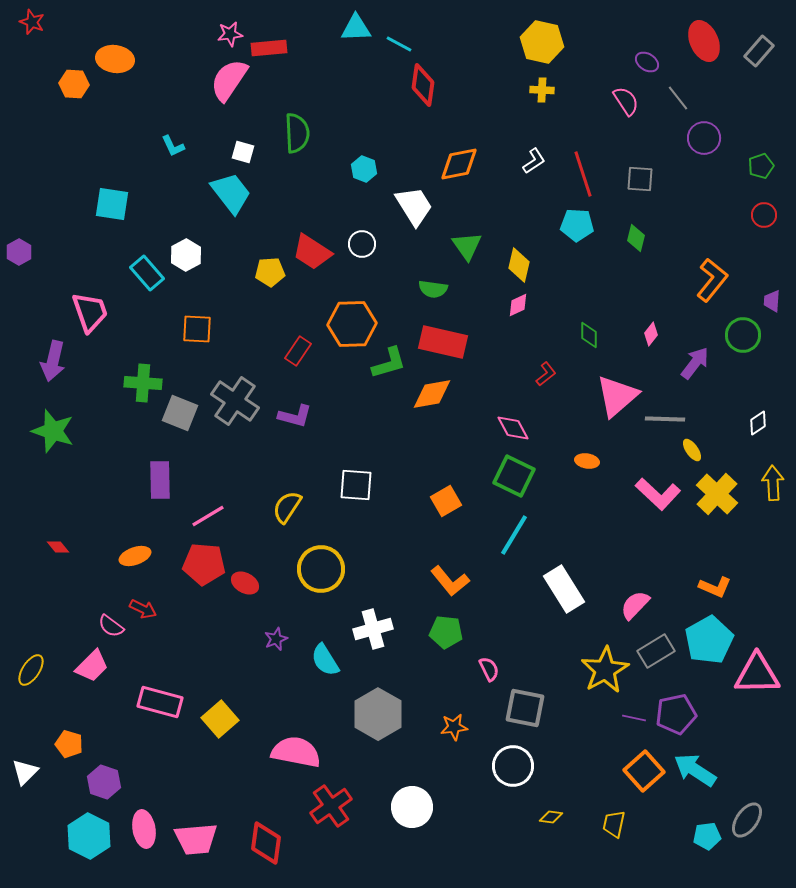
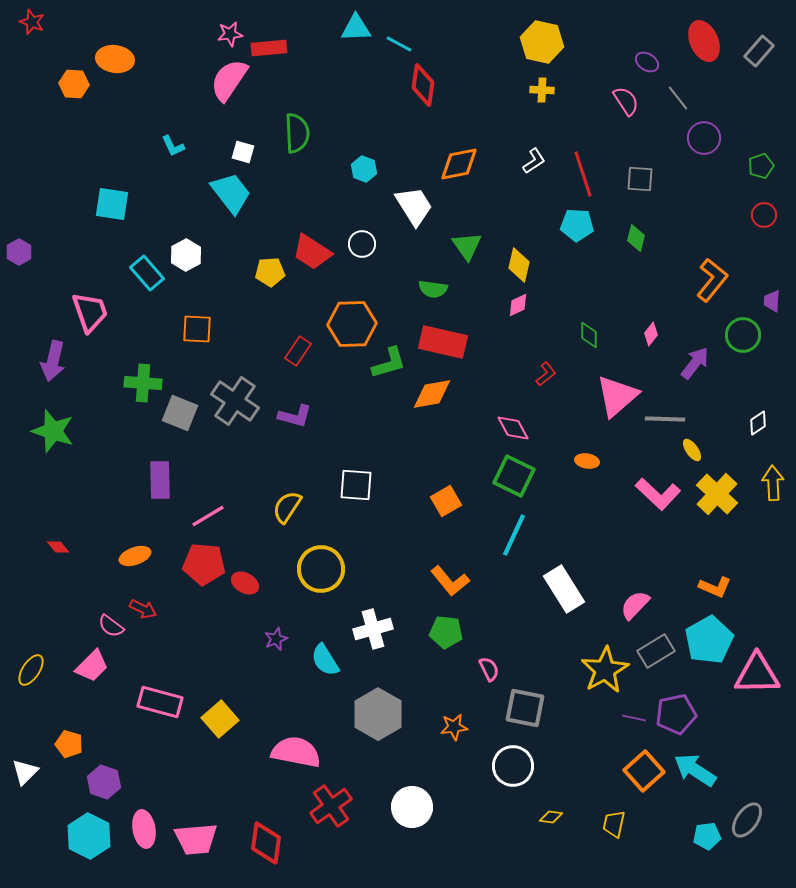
cyan line at (514, 535): rotated 6 degrees counterclockwise
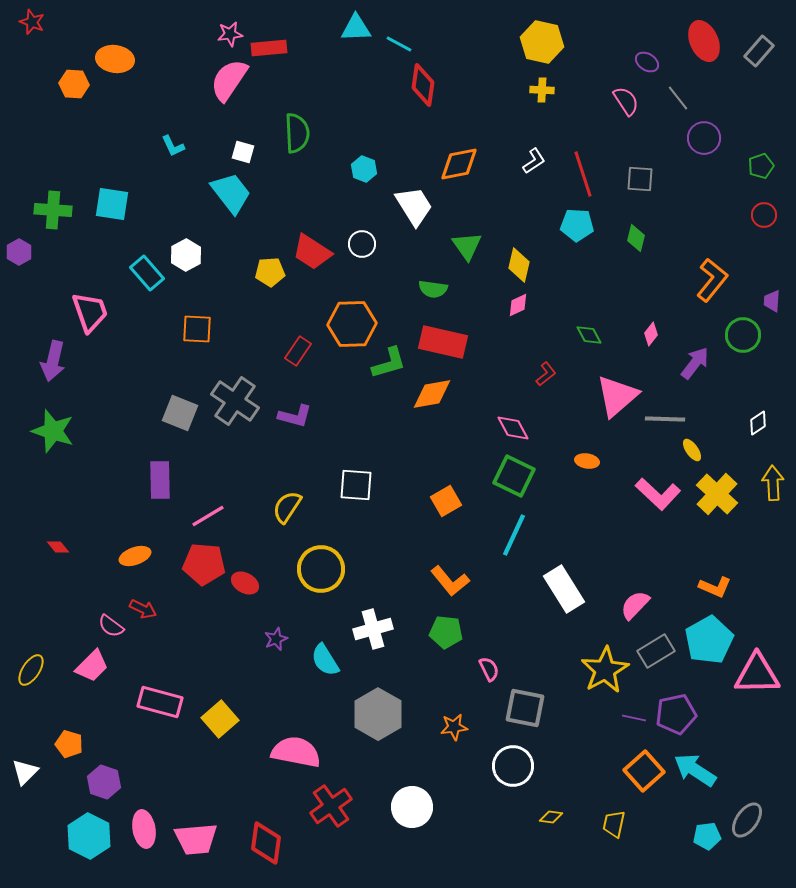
green diamond at (589, 335): rotated 28 degrees counterclockwise
green cross at (143, 383): moved 90 px left, 173 px up
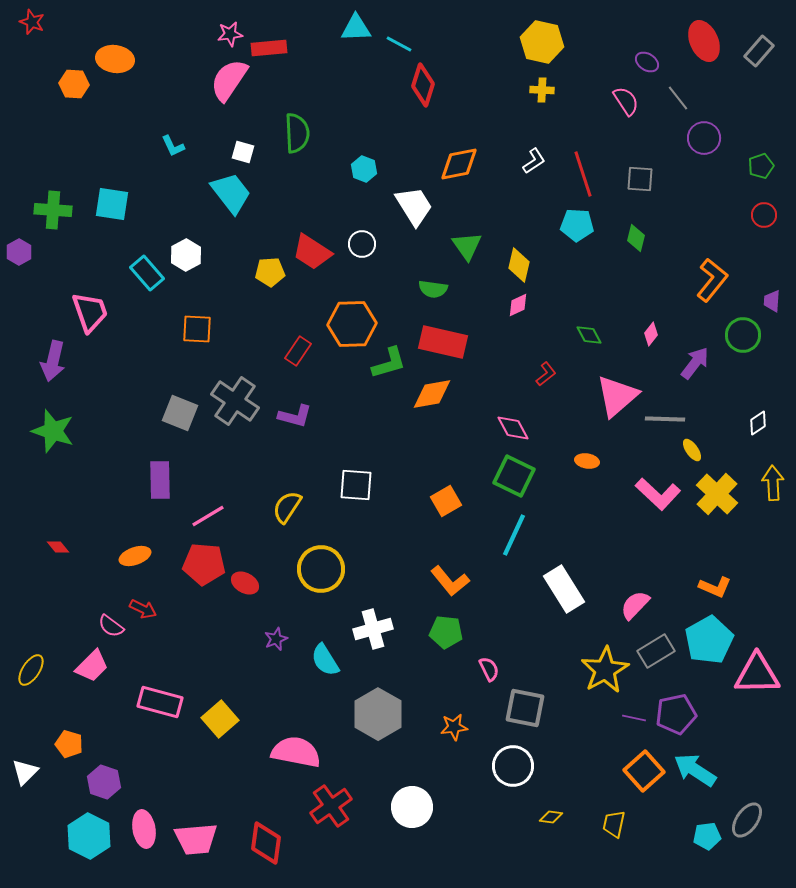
red diamond at (423, 85): rotated 9 degrees clockwise
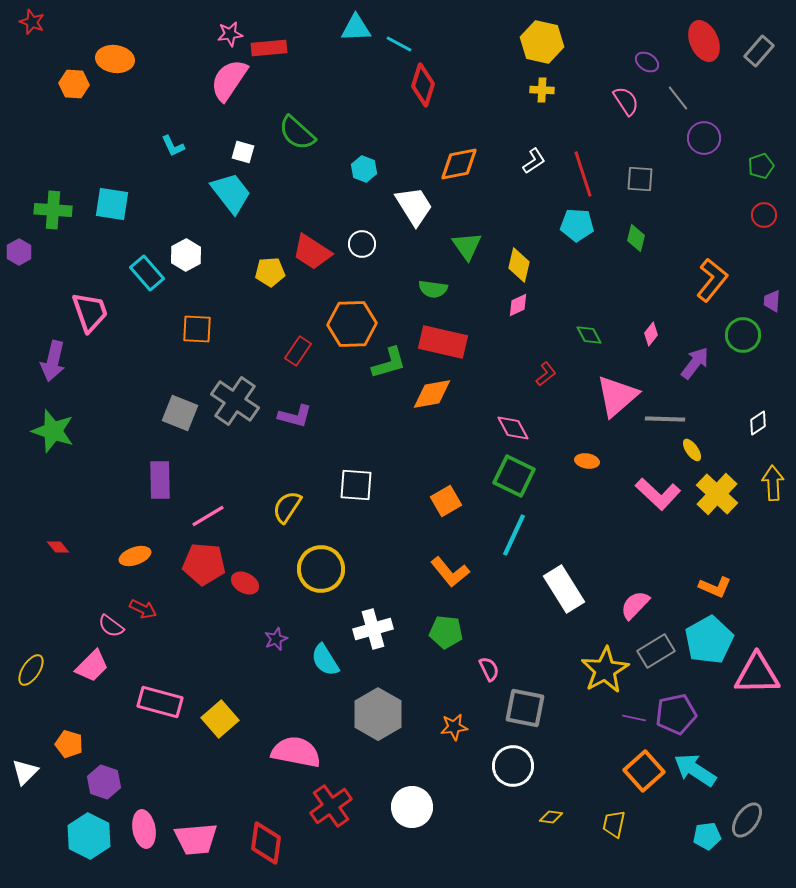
green semicircle at (297, 133): rotated 135 degrees clockwise
orange L-shape at (450, 581): moved 9 px up
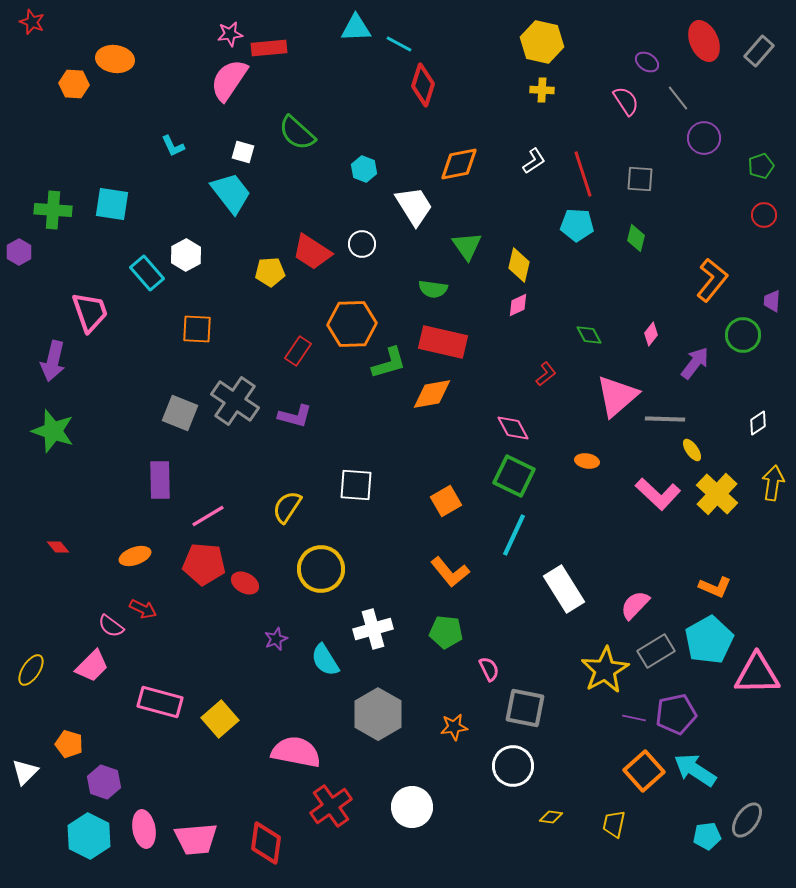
yellow arrow at (773, 483): rotated 12 degrees clockwise
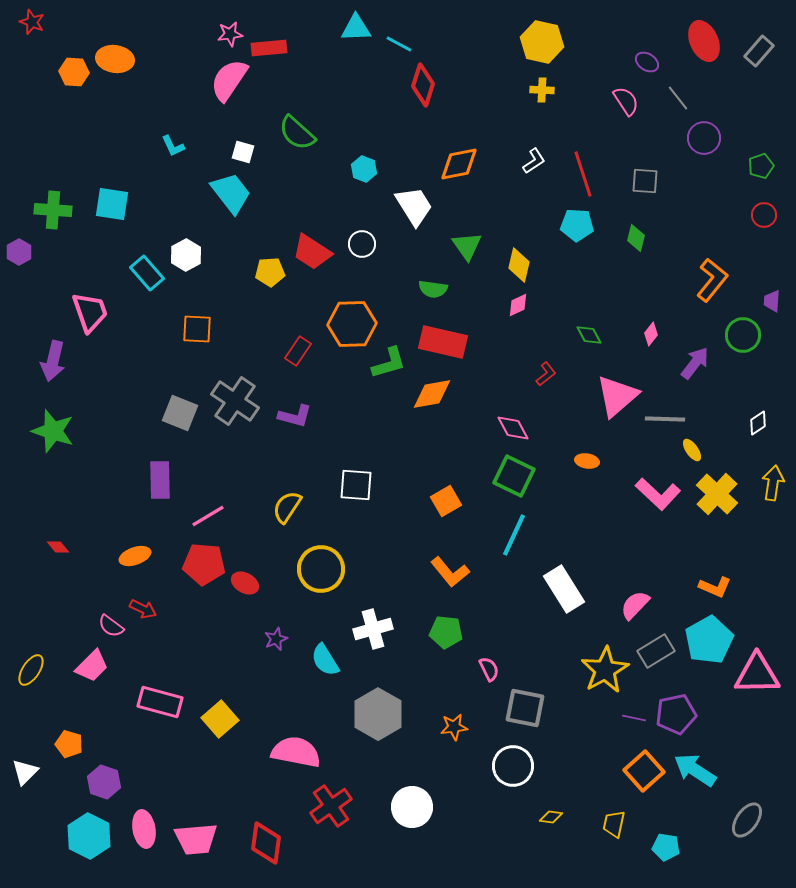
orange hexagon at (74, 84): moved 12 px up
gray square at (640, 179): moved 5 px right, 2 px down
cyan pentagon at (707, 836): moved 41 px left, 11 px down; rotated 16 degrees clockwise
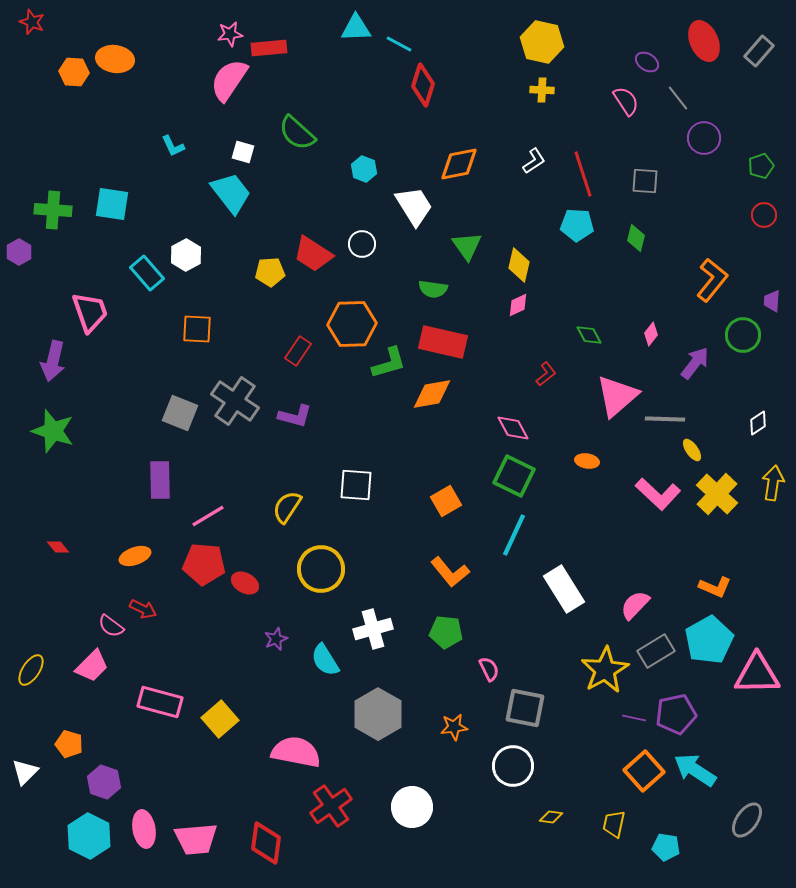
red trapezoid at (312, 252): moved 1 px right, 2 px down
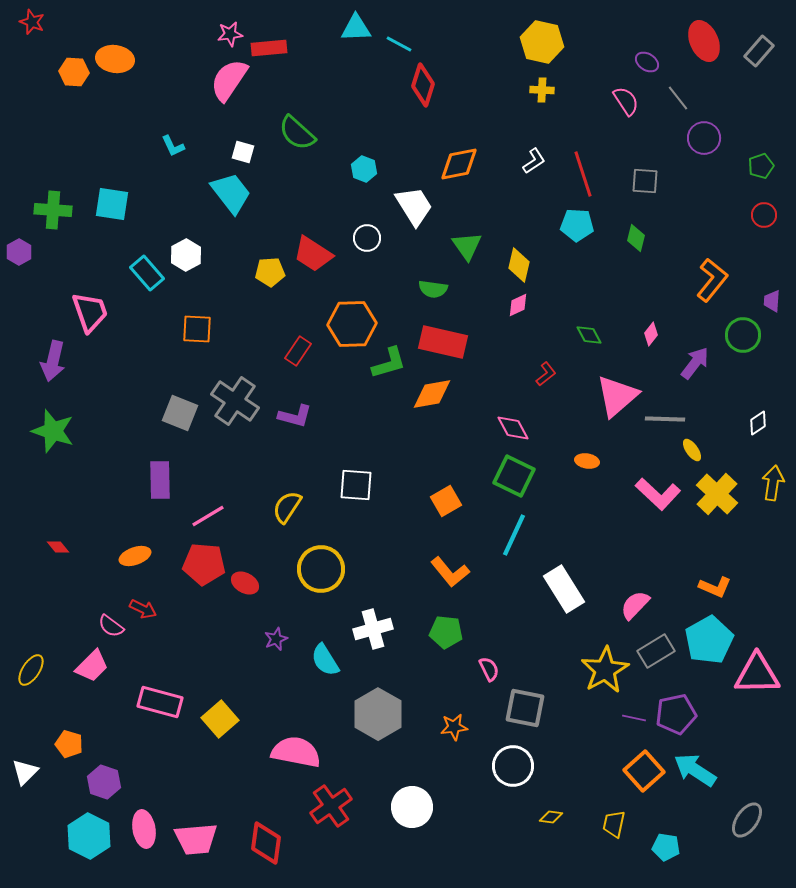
white circle at (362, 244): moved 5 px right, 6 px up
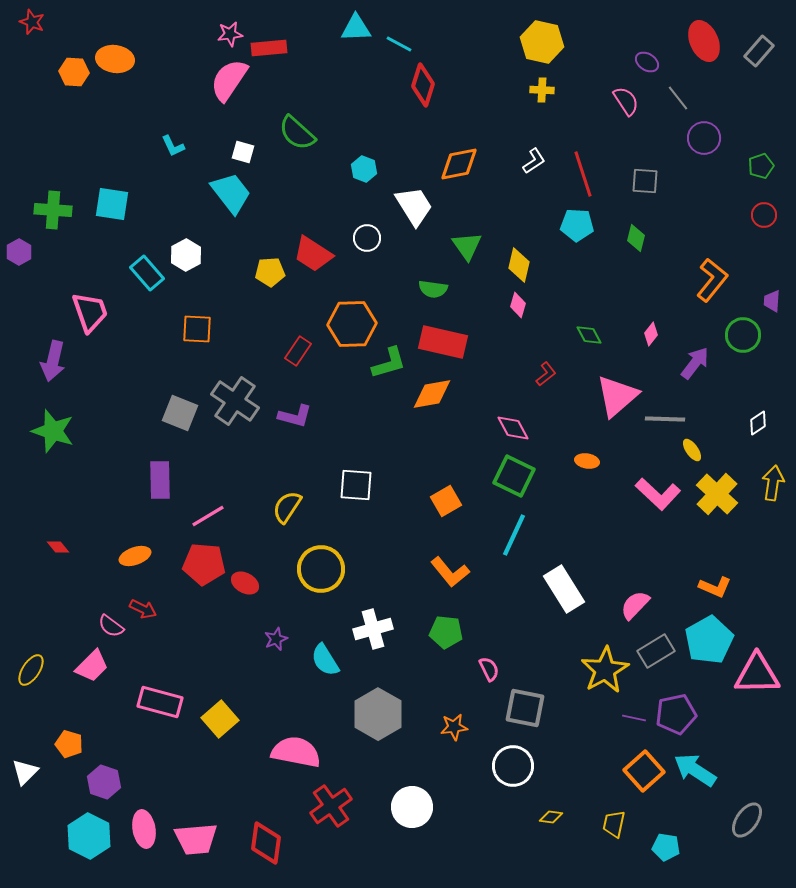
pink diamond at (518, 305): rotated 50 degrees counterclockwise
